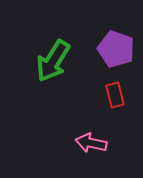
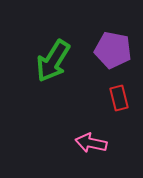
purple pentagon: moved 3 px left, 1 px down; rotated 9 degrees counterclockwise
red rectangle: moved 4 px right, 3 px down
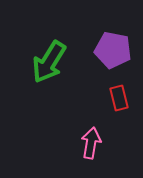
green arrow: moved 4 px left, 1 px down
pink arrow: rotated 88 degrees clockwise
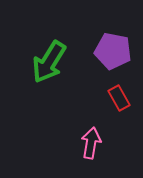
purple pentagon: moved 1 px down
red rectangle: rotated 15 degrees counterclockwise
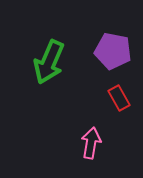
green arrow: rotated 9 degrees counterclockwise
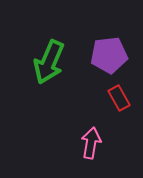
purple pentagon: moved 4 px left, 4 px down; rotated 18 degrees counterclockwise
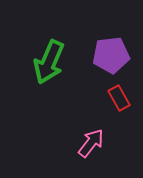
purple pentagon: moved 2 px right
pink arrow: rotated 28 degrees clockwise
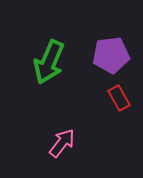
pink arrow: moved 29 px left
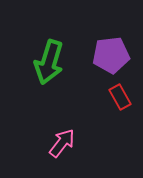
green arrow: rotated 6 degrees counterclockwise
red rectangle: moved 1 px right, 1 px up
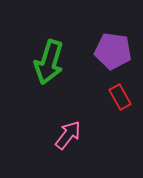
purple pentagon: moved 2 px right, 4 px up; rotated 15 degrees clockwise
pink arrow: moved 6 px right, 8 px up
